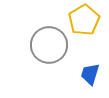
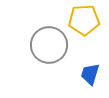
yellow pentagon: rotated 28 degrees clockwise
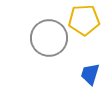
gray circle: moved 7 px up
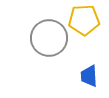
blue trapezoid: moved 1 px left, 2 px down; rotated 20 degrees counterclockwise
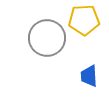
gray circle: moved 2 px left
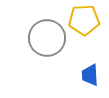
blue trapezoid: moved 1 px right, 1 px up
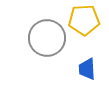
blue trapezoid: moved 3 px left, 6 px up
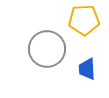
gray circle: moved 11 px down
